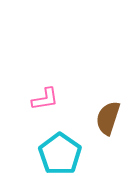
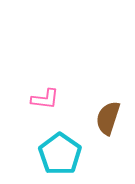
pink L-shape: rotated 16 degrees clockwise
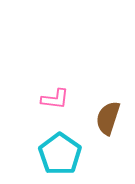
pink L-shape: moved 10 px right
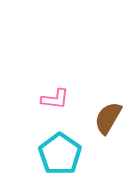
brown semicircle: rotated 12 degrees clockwise
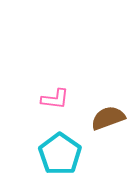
brown semicircle: rotated 40 degrees clockwise
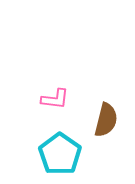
brown semicircle: moved 2 px left, 2 px down; rotated 124 degrees clockwise
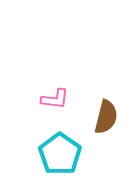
brown semicircle: moved 3 px up
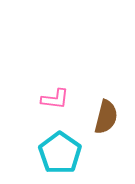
cyan pentagon: moved 1 px up
